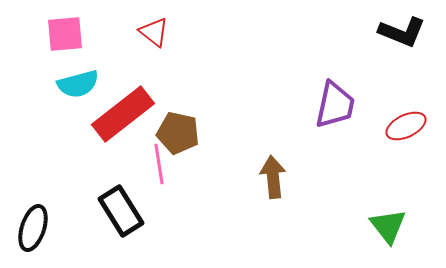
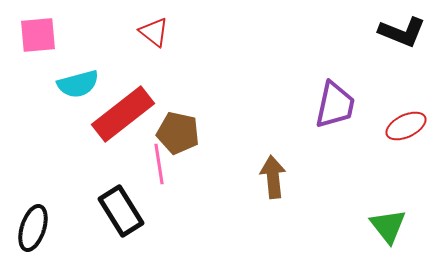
pink square: moved 27 px left, 1 px down
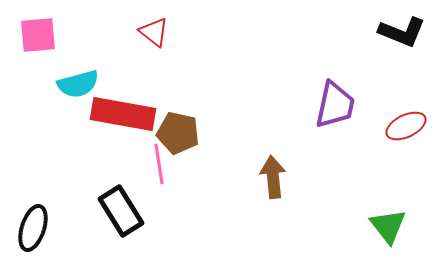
red rectangle: rotated 48 degrees clockwise
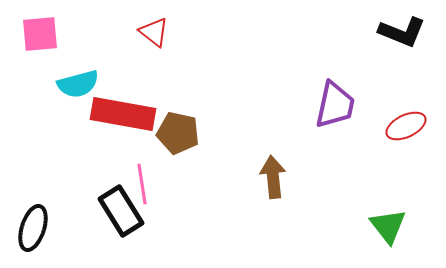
pink square: moved 2 px right, 1 px up
pink line: moved 17 px left, 20 px down
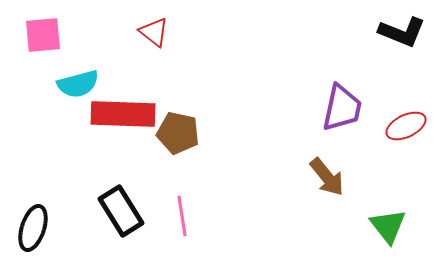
pink square: moved 3 px right, 1 px down
purple trapezoid: moved 7 px right, 3 px down
red rectangle: rotated 8 degrees counterclockwise
brown arrow: moved 54 px right; rotated 147 degrees clockwise
pink line: moved 40 px right, 32 px down
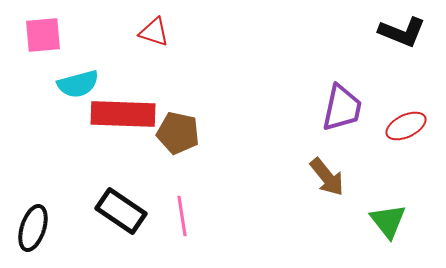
red triangle: rotated 20 degrees counterclockwise
black rectangle: rotated 24 degrees counterclockwise
green triangle: moved 5 px up
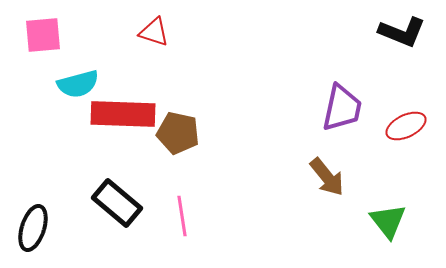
black rectangle: moved 4 px left, 8 px up; rotated 6 degrees clockwise
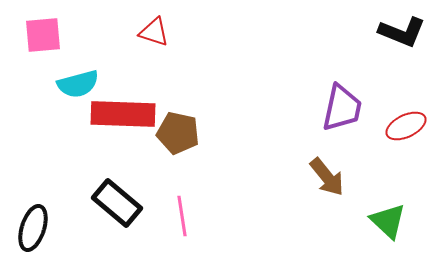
green triangle: rotated 9 degrees counterclockwise
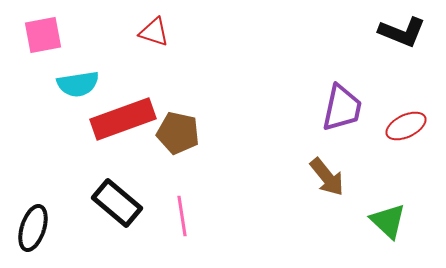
pink square: rotated 6 degrees counterclockwise
cyan semicircle: rotated 6 degrees clockwise
red rectangle: moved 5 px down; rotated 22 degrees counterclockwise
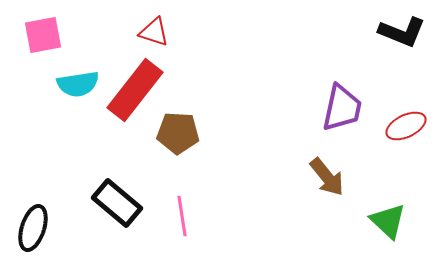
red rectangle: moved 12 px right, 29 px up; rotated 32 degrees counterclockwise
brown pentagon: rotated 9 degrees counterclockwise
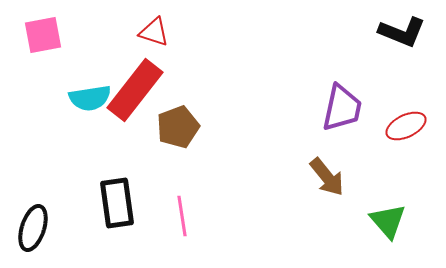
cyan semicircle: moved 12 px right, 14 px down
brown pentagon: moved 6 px up; rotated 24 degrees counterclockwise
black rectangle: rotated 42 degrees clockwise
green triangle: rotated 6 degrees clockwise
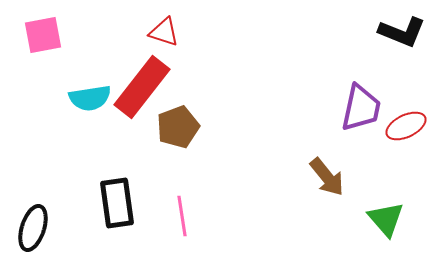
red triangle: moved 10 px right
red rectangle: moved 7 px right, 3 px up
purple trapezoid: moved 19 px right
green triangle: moved 2 px left, 2 px up
